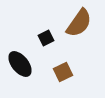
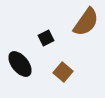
brown semicircle: moved 7 px right, 1 px up
brown square: rotated 24 degrees counterclockwise
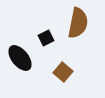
brown semicircle: moved 8 px left, 1 px down; rotated 24 degrees counterclockwise
black ellipse: moved 6 px up
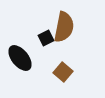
brown semicircle: moved 14 px left, 4 px down
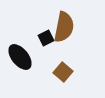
black ellipse: moved 1 px up
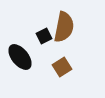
black square: moved 2 px left, 2 px up
brown square: moved 1 px left, 5 px up; rotated 18 degrees clockwise
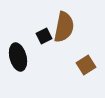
black ellipse: moved 2 px left; rotated 24 degrees clockwise
brown square: moved 24 px right, 2 px up
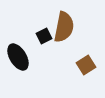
black ellipse: rotated 16 degrees counterclockwise
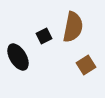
brown semicircle: moved 9 px right
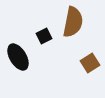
brown semicircle: moved 5 px up
brown square: moved 4 px right, 2 px up
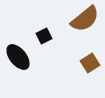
brown semicircle: moved 12 px right, 3 px up; rotated 40 degrees clockwise
black ellipse: rotated 8 degrees counterclockwise
